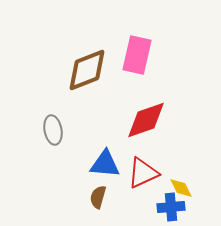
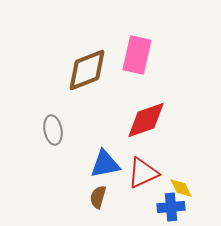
blue triangle: rotated 16 degrees counterclockwise
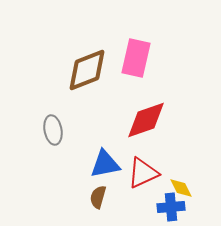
pink rectangle: moved 1 px left, 3 px down
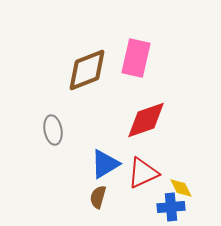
blue triangle: rotated 20 degrees counterclockwise
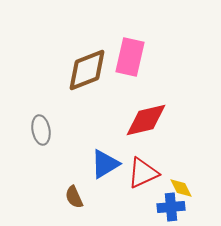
pink rectangle: moved 6 px left, 1 px up
red diamond: rotated 6 degrees clockwise
gray ellipse: moved 12 px left
brown semicircle: moved 24 px left; rotated 40 degrees counterclockwise
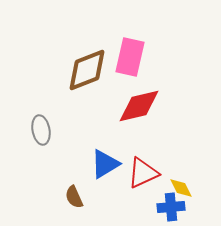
red diamond: moved 7 px left, 14 px up
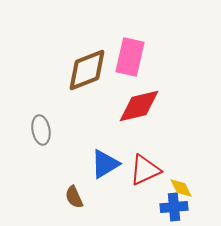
red triangle: moved 2 px right, 3 px up
blue cross: moved 3 px right
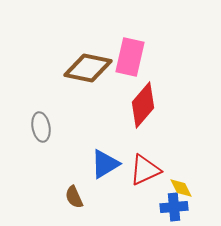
brown diamond: moved 1 px right, 2 px up; rotated 33 degrees clockwise
red diamond: moved 4 px right, 1 px up; rotated 36 degrees counterclockwise
gray ellipse: moved 3 px up
